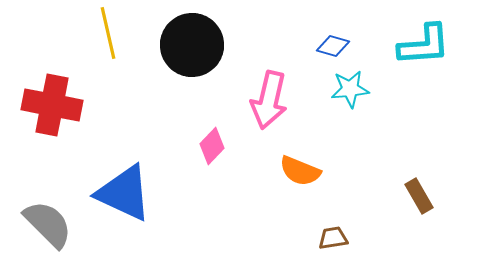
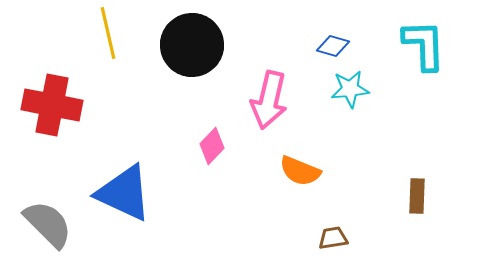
cyan L-shape: rotated 88 degrees counterclockwise
brown rectangle: moved 2 px left; rotated 32 degrees clockwise
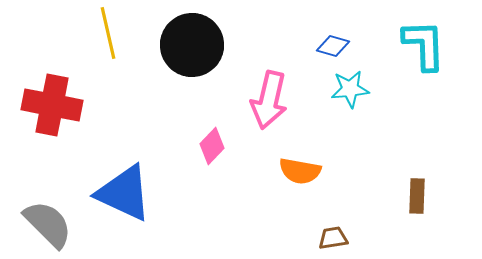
orange semicircle: rotated 12 degrees counterclockwise
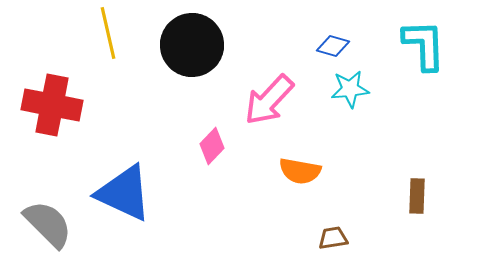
pink arrow: rotated 30 degrees clockwise
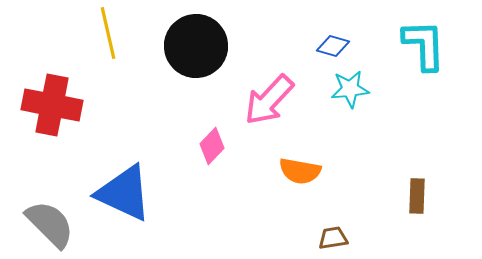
black circle: moved 4 px right, 1 px down
gray semicircle: moved 2 px right
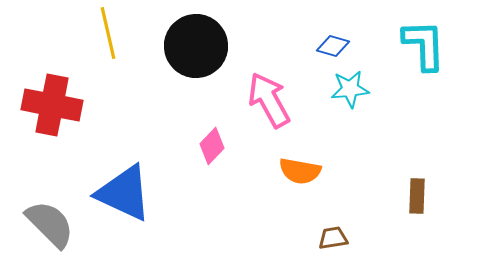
pink arrow: rotated 108 degrees clockwise
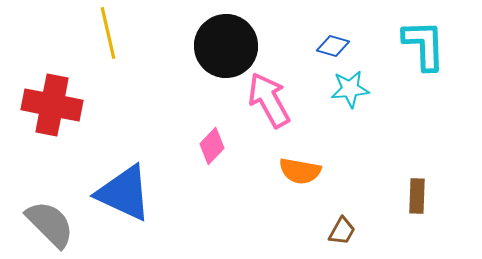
black circle: moved 30 px right
brown trapezoid: moved 9 px right, 7 px up; rotated 128 degrees clockwise
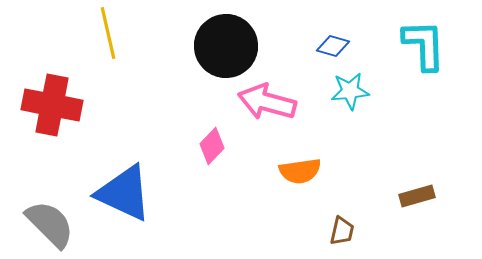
cyan star: moved 2 px down
pink arrow: moved 2 px left, 2 px down; rotated 46 degrees counterclockwise
orange semicircle: rotated 18 degrees counterclockwise
brown rectangle: rotated 72 degrees clockwise
brown trapezoid: rotated 16 degrees counterclockwise
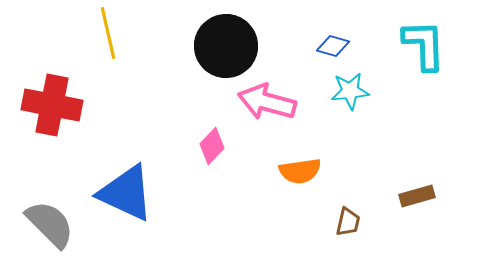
blue triangle: moved 2 px right
brown trapezoid: moved 6 px right, 9 px up
